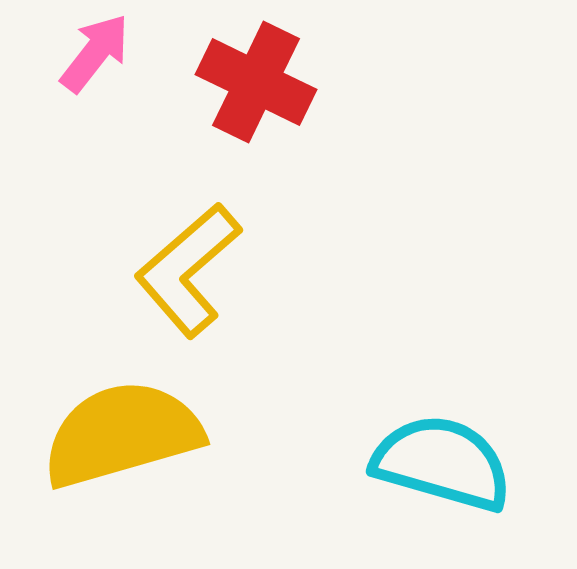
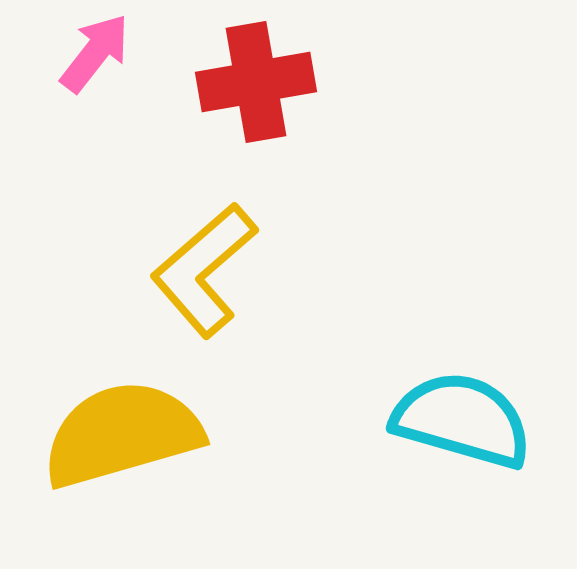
red cross: rotated 36 degrees counterclockwise
yellow L-shape: moved 16 px right
cyan semicircle: moved 20 px right, 43 px up
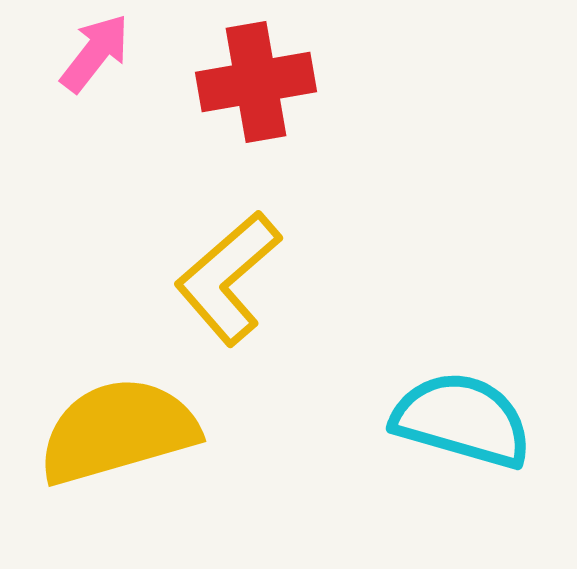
yellow L-shape: moved 24 px right, 8 px down
yellow semicircle: moved 4 px left, 3 px up
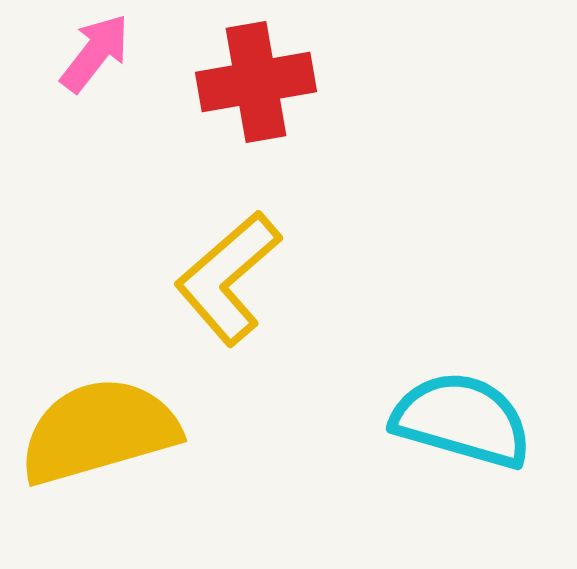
yellow semicircle: moved 19 px left
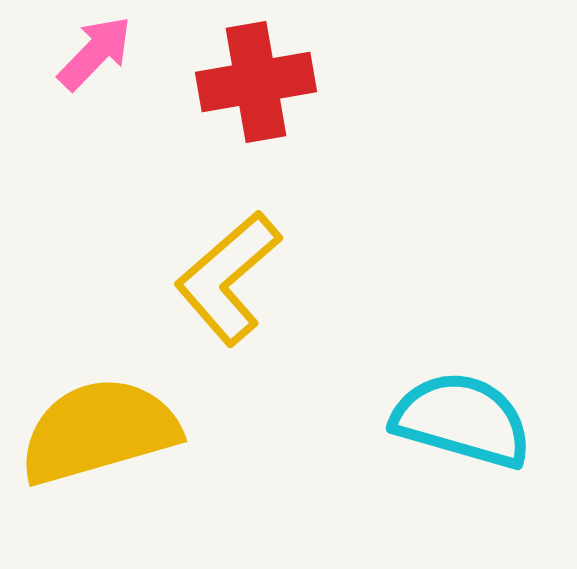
pink arrow: rotated 6 degrees clockwise
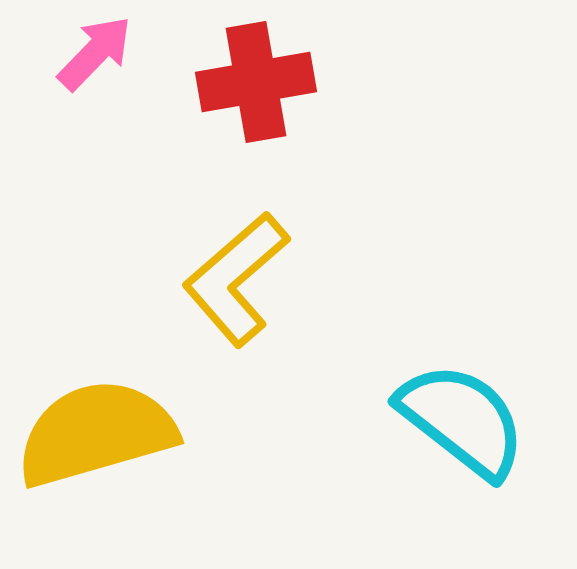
yellow L-shape: moved 8 px right, 1 px down
cyan semicircle: rotated 22 degrees clockwise
yellow semicircle: moved 3 px left, 2 px down
